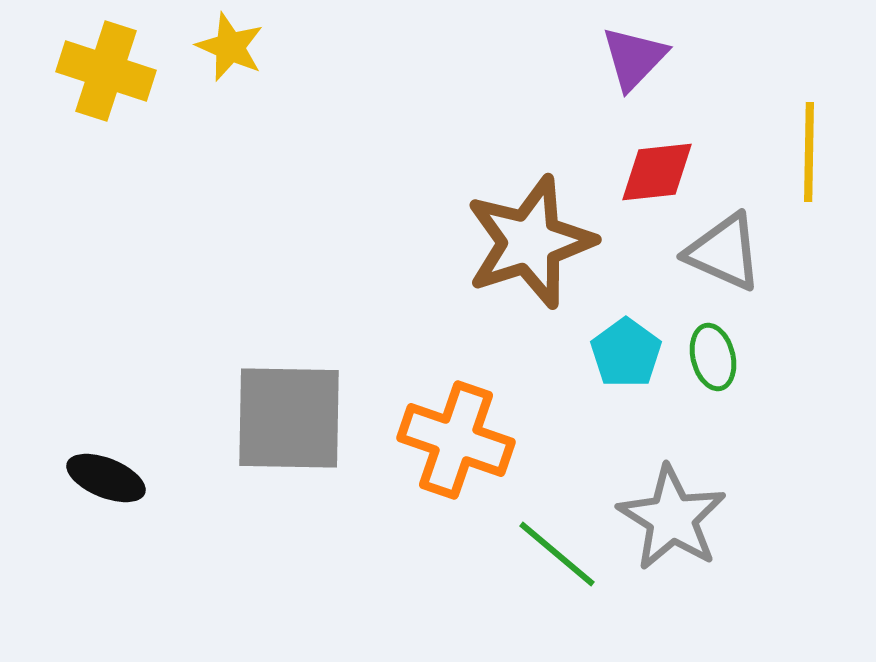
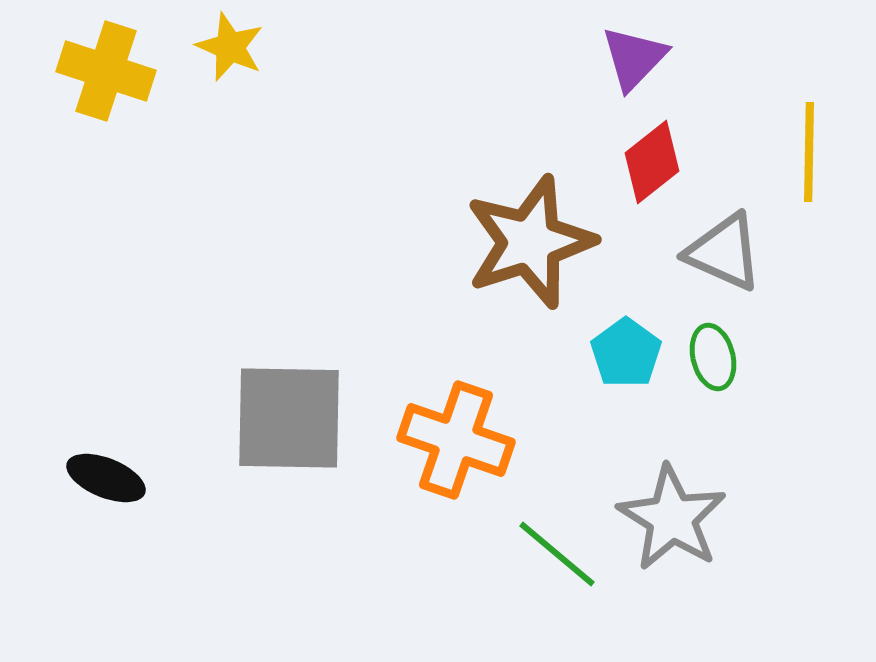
red diamond: moved 5 px left, 10 px up; rotated 32 degrees counterclockwise
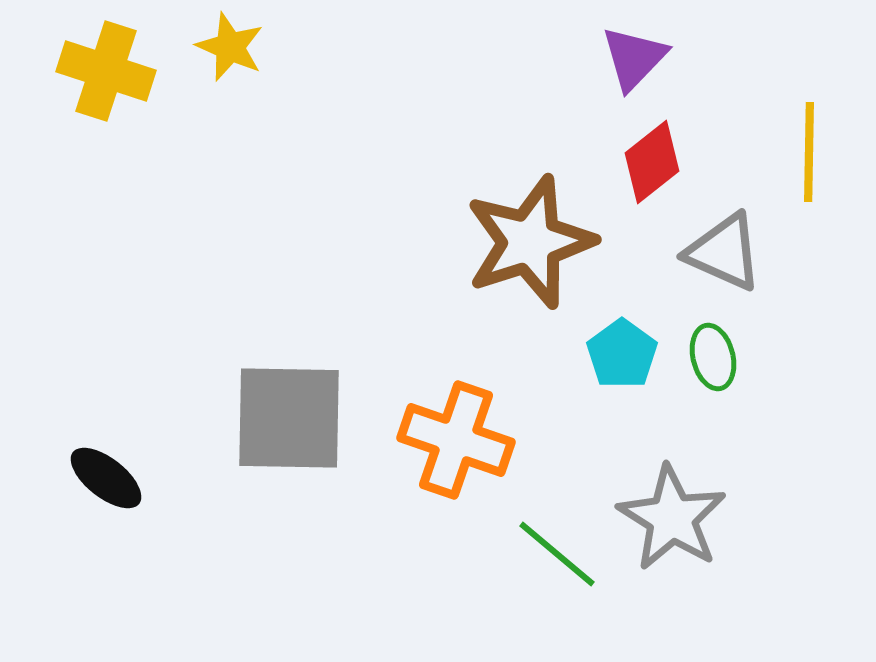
cyan pentagon: moved 4 px left, 1 px down
black ellipse: rotated 16 degrees clockwise
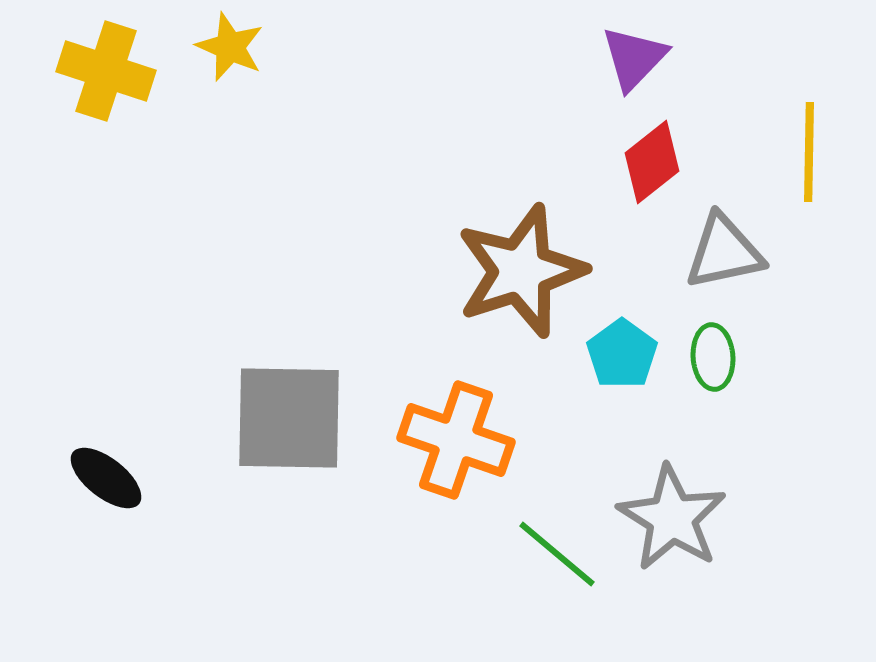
brown star: moved 9 px left, 29 px down
gray triangle: rotated 36 degrees counterclockwise
green ellipse: rotated 10 degrees clockwise
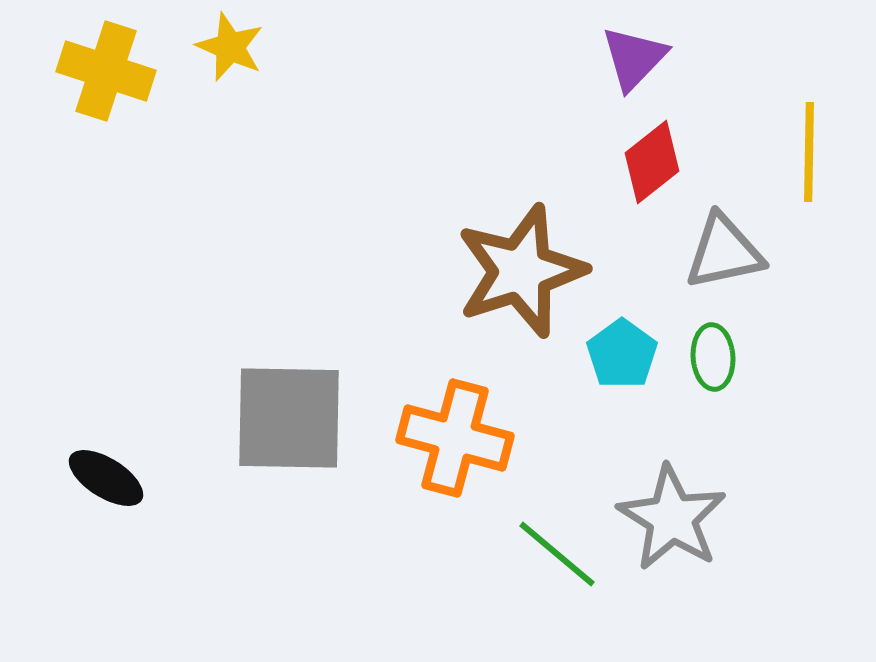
orange cross: moved 1 px left, 2 px up; rotated 4 degrees counterclockwise
black ellipse: rotated 6 degrees counterclockwise
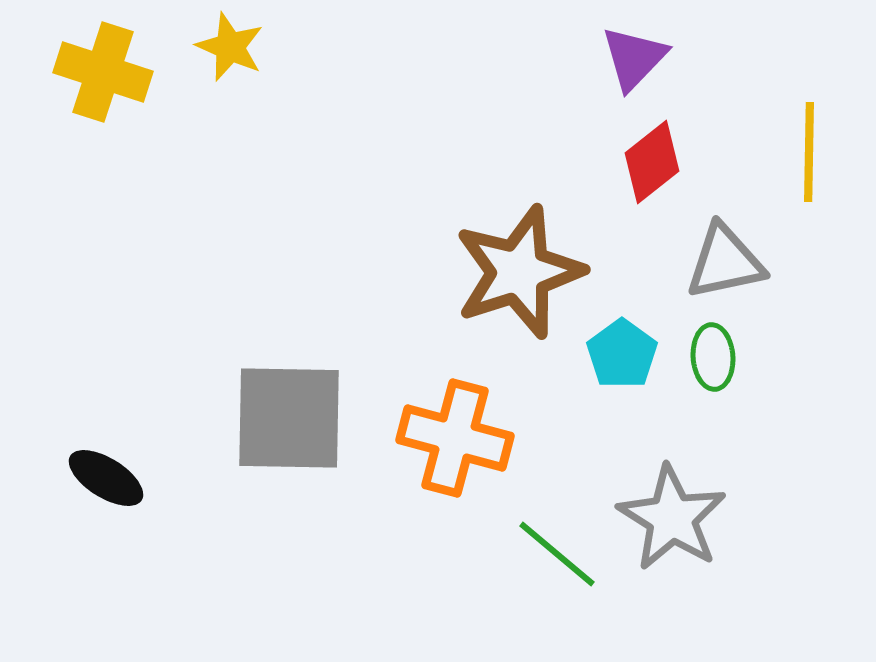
yellow cross: moved 3 px left, 1 px down
gray triangle: moved 1 px right, 10 px down
brown star: moved 2 px left, 1 px down
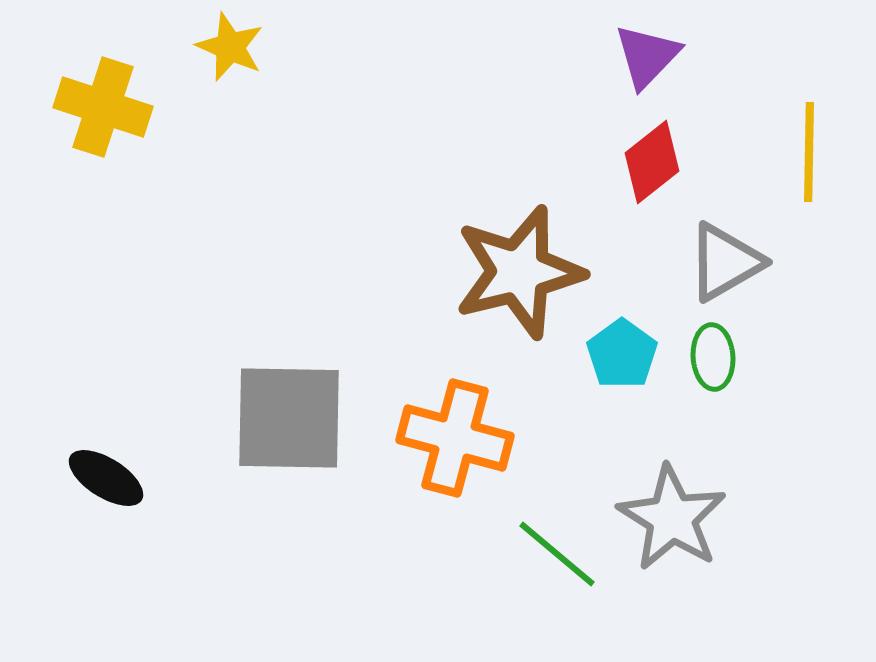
purple triangle: moved 13 px right, 2 px up
yellow cross: moved 35 px down
gray triangle: rotated 18 degrees counterclockwise
brown star: rotated 4 degrees clockwise
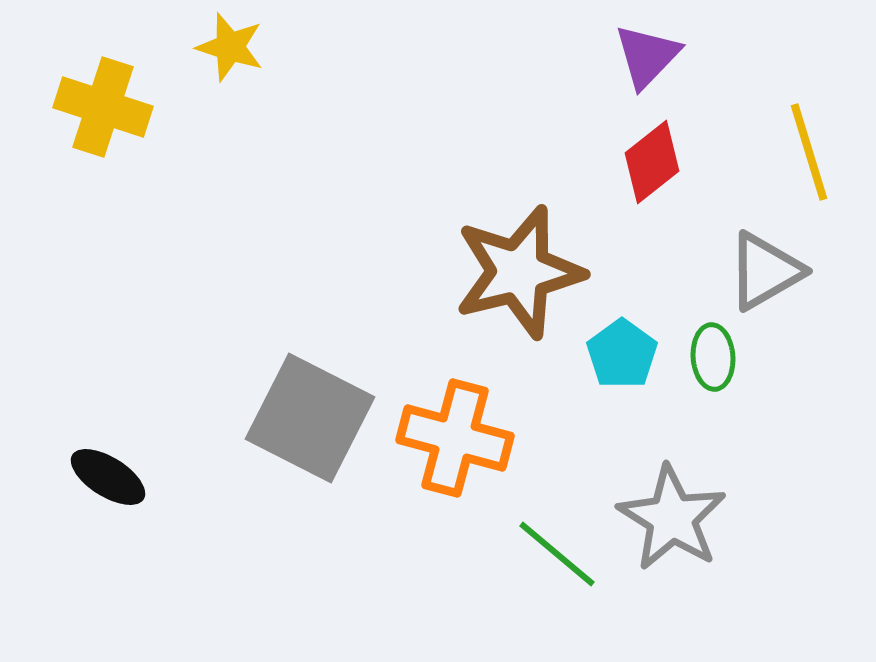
yellow star: rotated 6 degrees counterclockwise
yellow line: rotated 18 degrees counterclockwise
gray triangle: moved 40 px right, 9 px down
gray square: moved 21 px right; rotated 26 degrees clockwise
black ellipse: moved 2 px right, 1 px up
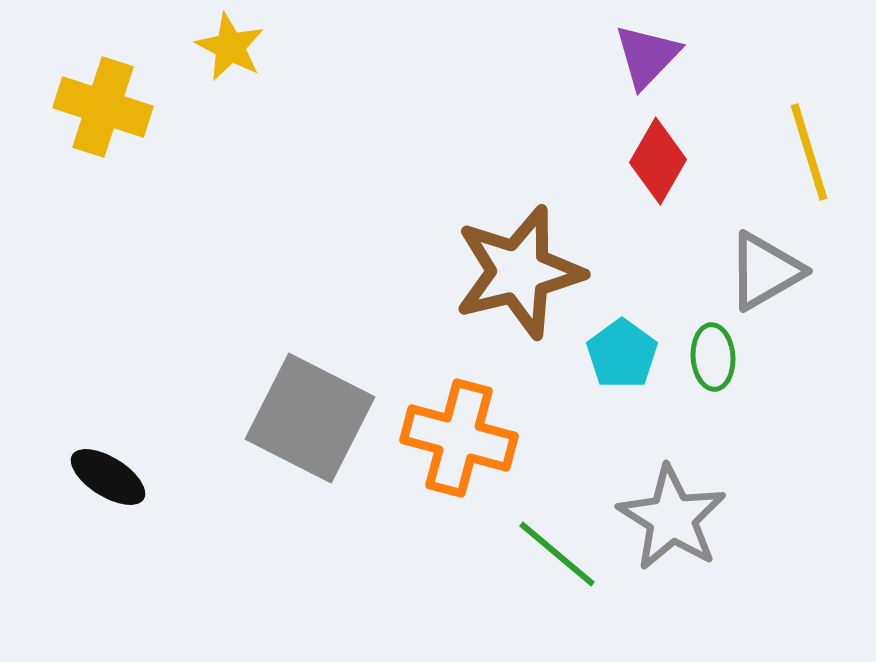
yellow star: rotated 10 degrees clockwise
red diamond: moved 6 px right, 1 px up; rotated 22 degrees counterclockwise
orange cross: moved 4 px right
